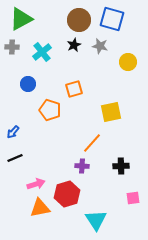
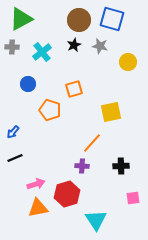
orange triangle: moved 2 px left
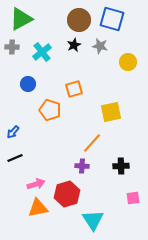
cyan triangle: moved 3 px left
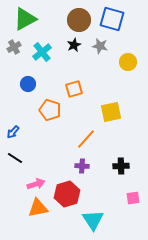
green triangle: moved 4 px right
gray cross: moved 2 px right; rotated 32 degrees counterclockwise
orange line: moved 6 px left, 4 px up
black line: rotated 56 degrees clockwise
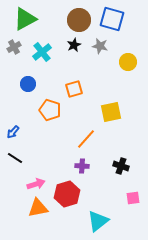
black cross: rotated 21 degrees clockwise
cyan triangle: moved 5 px right, 1 px down; rotated 25 degrees clockwise
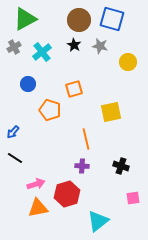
black star: rotated 16 degrees counterclockwise
orange line: rotated 55 degrees counterclockwise
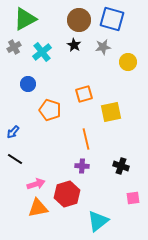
gray star: moved 3 px right, 1 px down; rotated 21 degrees counterclockwise
orange square: moved 10 px right, 5 px down
black line: moved 1 px down
